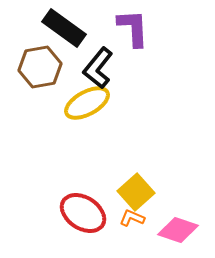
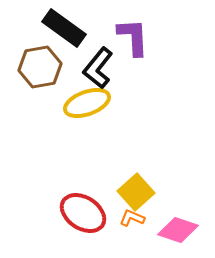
purple L-shape: moved 9 px down
yellow ellipse: rotated 9 degrees clockwise
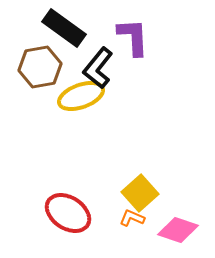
yellow ellipse: moved 6 px left, 7 px up
yellow square: moved 4 px right, 1 px down
red ellipse: moved 15 px left
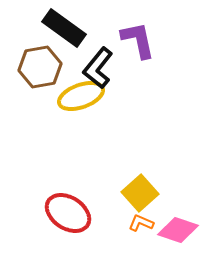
purple L-shape: moved 5 px right, 3 px down; rotated 9 degrees counterclockwise
orange L-shape: moved 9 px right, 5 px down
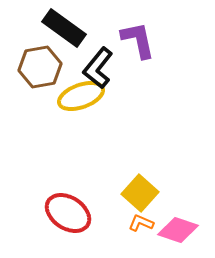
yellow square: rotated 6 degrees counterclockwise
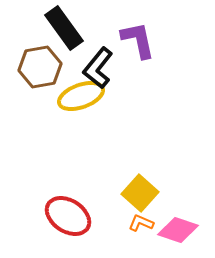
black rectangle: rotated 18 degrees clockwise
red ellipse: moved 3 px down
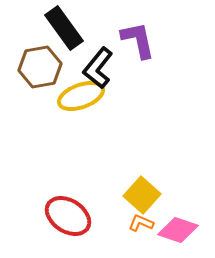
yellow square: moved 2 px right, 2 px down
